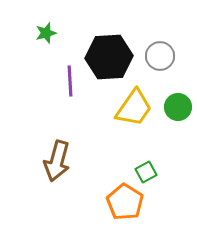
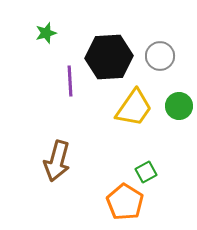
green circle: moved 1 px right, 1 px up
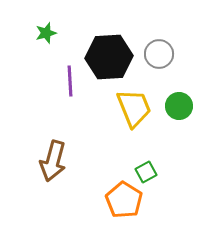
gray circle: moved 1 px left, 2 px up
yellow trapezoid: rotated 57 degrees counterclockwise
brown arrow: moved 4 px left
orange pentagon: moved 1 px left, 2 px up
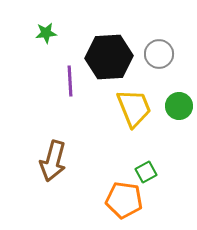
green star: rotated 10 degrees clockwise
orange pentagon: rotated 24 degrees counterclockwise
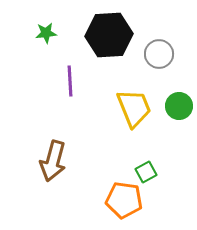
black hexagon: moved 22 px up
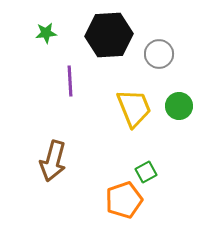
orange pentagon: rotated 27 degrees counterclockwise
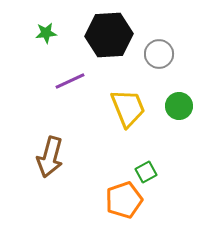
purple line: rotated 68 degrees clockwise
yellow trapezoid: moved 6 px left
brown arrow: moved 3 px left, 4 px up
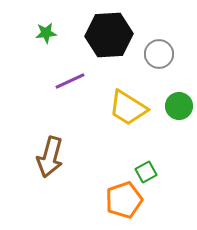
yellow trapezoid: rotated 144 degrees clockwise
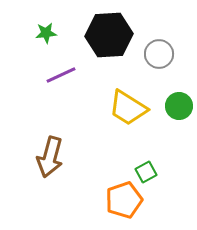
purple line: moved 9 px left, 6 px up
